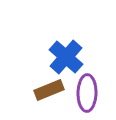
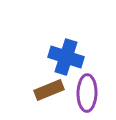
blue cross: rotated 24 degrees counterclockwise
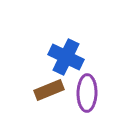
blue cross: rotated 8 degrees clockwise
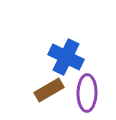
brown rectangle: rotated 8 degrees counterclockwise
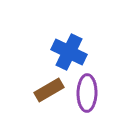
blue cross: moved 3 px right, 5 px up
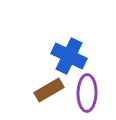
blue cross: moved 4 px down
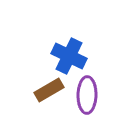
purple ellipse: moved 2 px down
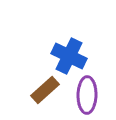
brown rectangle: moved 4 px left; rotated 12 degrees counterclockwise
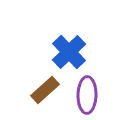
blue cross: moved 4 px up; rotated 20 degrees clockwise
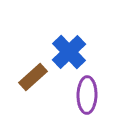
brown rectangle: moved 12 px left, 13 px up
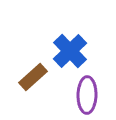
blue cross: moved 1 px right, 1 px up
